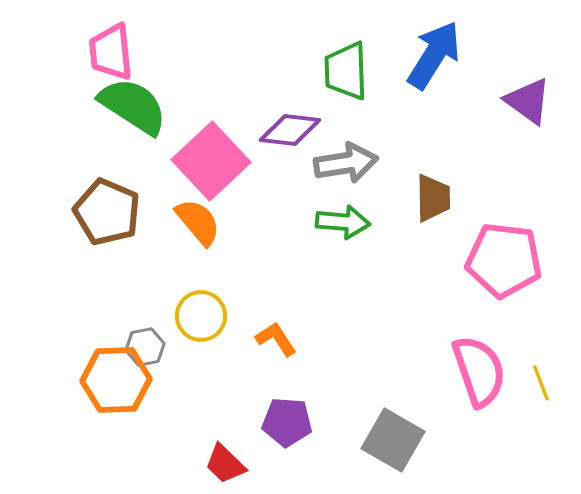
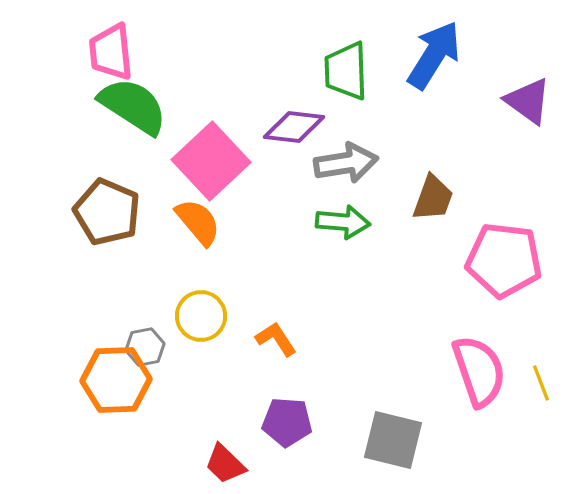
purple diamond: moved 4 px right, 3 px up
brown trapezoid: rotated 21 degrees clockwise
gray square: rotated 16 degrees counterclockwise
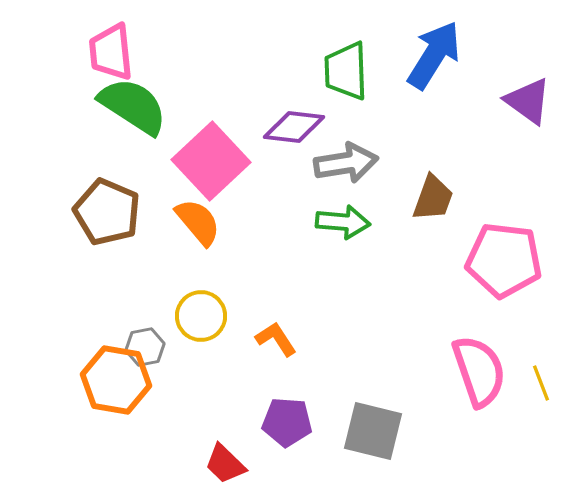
orange hexagon: rotated 12 degrees clockwise
gray square: moved 20 px left, 9 px up
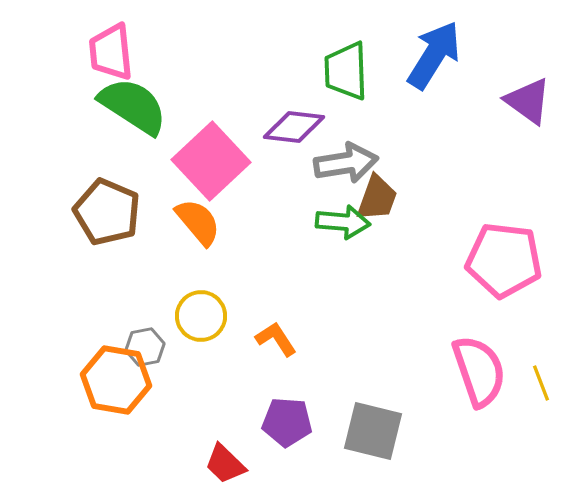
brown trapezoid: moved 56 px left
